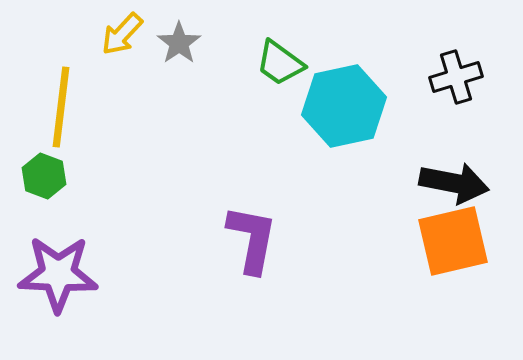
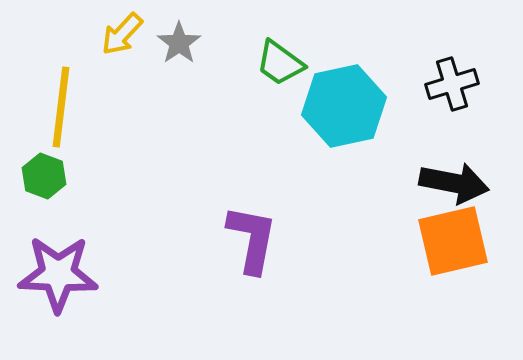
black cross: moved 4 px left, 7 px down
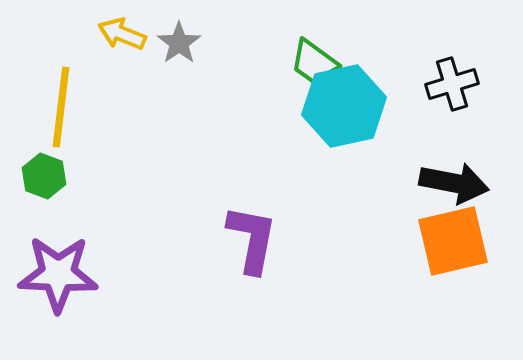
yellow arrow: rotated 69 degrees clockwise
green trapezoid: moved 34 px right, 1 px up
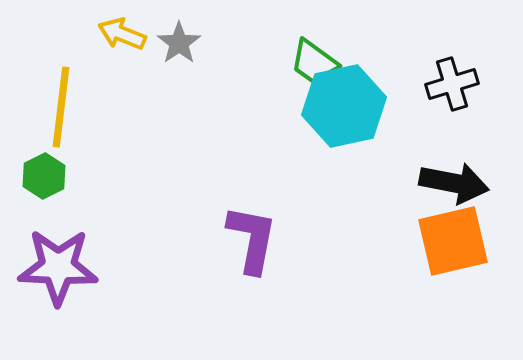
green hexagon: rotated 12 degrees clockwise
purple star: moved 7 px up
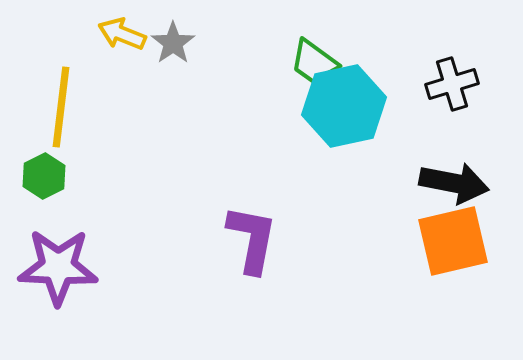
gray star: moved 6 px left
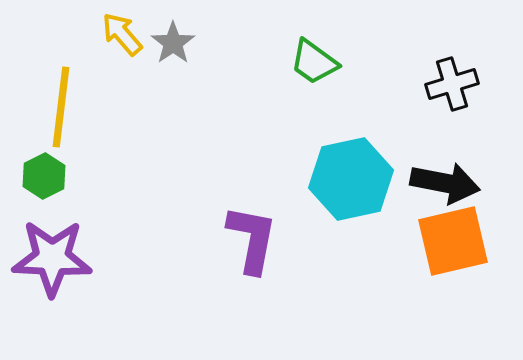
yellow arrow: rotated 27 degrees clockwise
cyan hexagon: moved 7 px right, 73 px down
black arrow: moved 9 px left
purple star: moved 6 px left, 9 px up
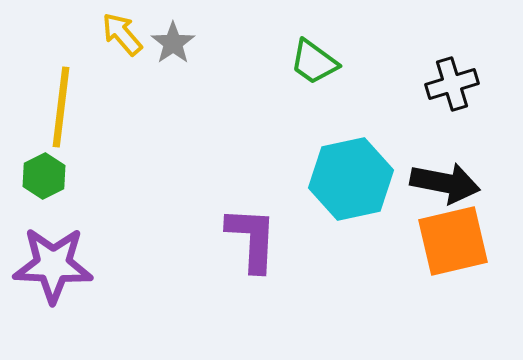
purple L-shape: rotated 8 degrees counterclockwise
purple star: moved 1 px right, 7 px down
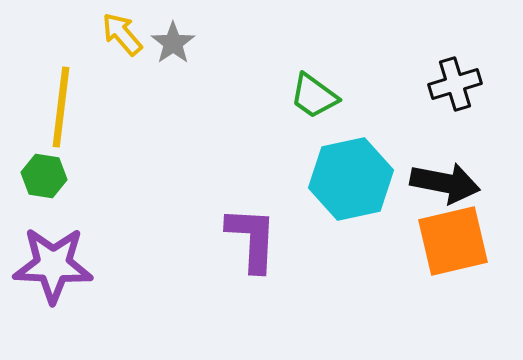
green trapezoid: moved 34 px down
black cross: moved 3 px right
green hexagon: rotated 24 degrees counterclockwise
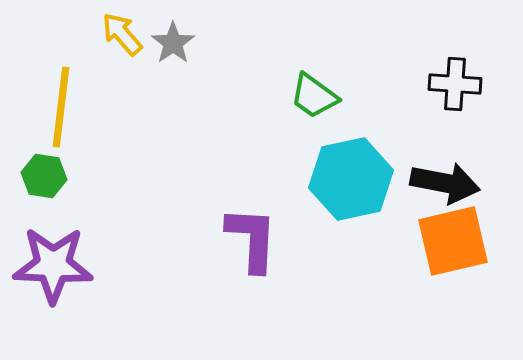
black cross: rotated 21 degrees clockwise
